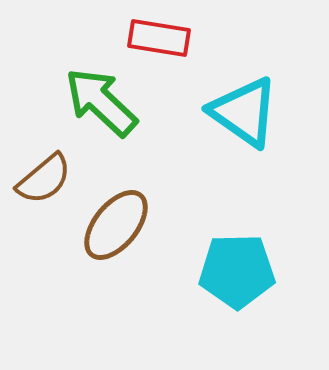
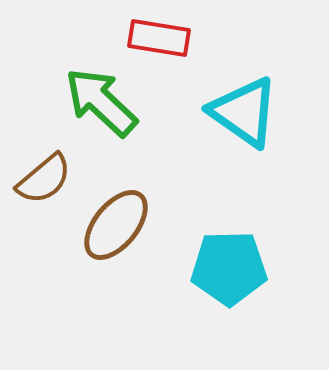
cyan pentagon: moved 8 px left, 3 px up
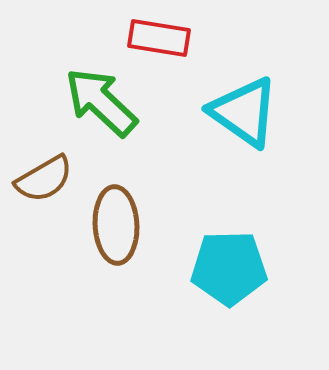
brown semicircle: rotated 10 degrees clockwise
brown ellipse: rotated 42 degrees counterclockwise
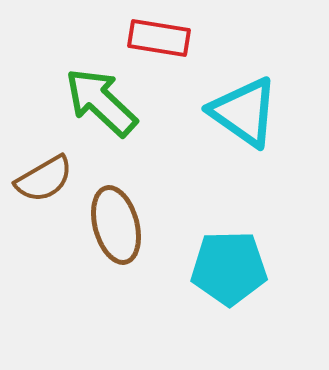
brown ellipse: rotated 12 degrees counterclockwise
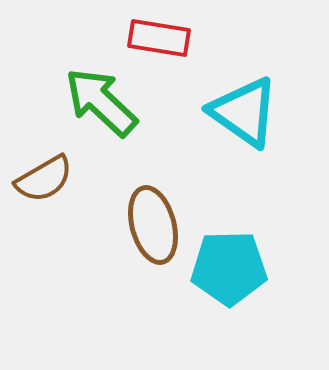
brown ellipse: moved 37 px right
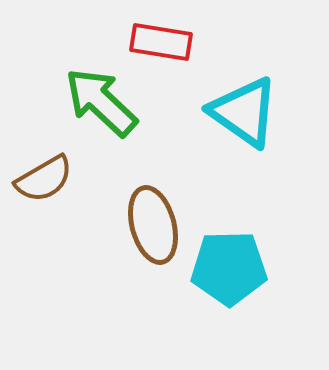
red rectangle: moved 2 px right, 4 px down
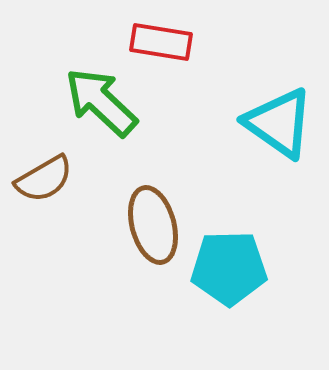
cyan triangle: moved 35 px right, 11 px down
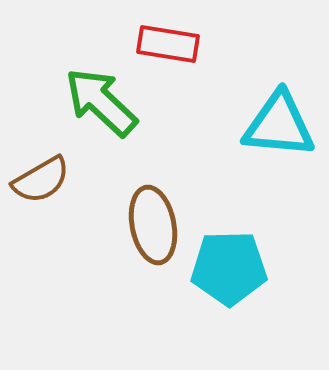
red rectangle: moved 7 px right, 2 px down
cyan triangle: moved 2 px down; rotated 30 degrees counterclockwise
brown semicircle: moved 3 px left, 1 px down
brown ellipse: rotated 4 degrees clockwise
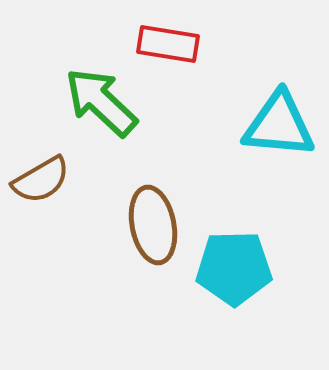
cyan pentagon: moved 5 px right
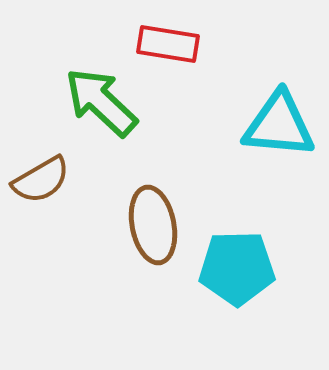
cyan pentagon: moved 3 px right
